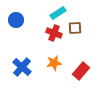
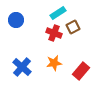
brown square: moved 2 px left, 1 px up; rotated 24 degrees counterclockwise
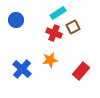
orange star: moved 4 px left, 3 px up
blue cross: moved 2 px down
